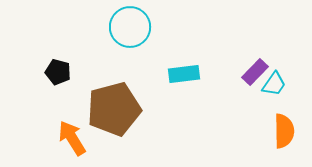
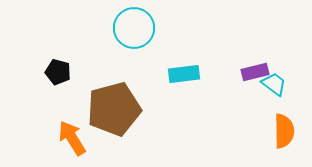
cyan circle: moved 4 px right, 1 px down
purple rectangle: rotated 32 degrees clockwise
cyan trapezoid: rotated 88 degrees counterclockwise
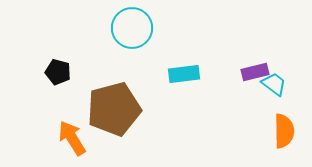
cyan circle: moved 2 px left
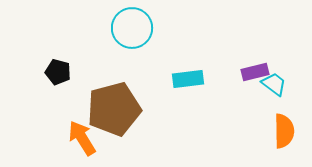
cyan rectangle: moved 4 px right, 5 px down
orange arrow: moved 10 px right
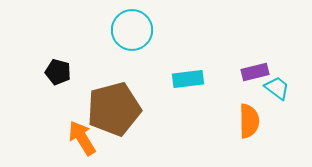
cyan circle: moved 2 px down
cyan trapezoid: moved 3 px right, 4 px down
orange semicircle: moved 35 px left, 10 px up
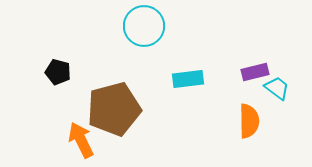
cyan circle: moved 12 px right, 4 px up
orange arrow: moved 1 px left, 2 px down; rotated 6 degrees clockwise
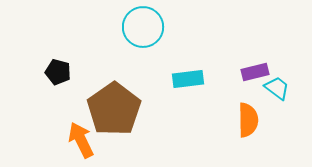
cyan circle: moved 1 px left, 1 px down
brown pentagon: rotated 20 degrees counterclockwise
orange semicircle: moved 1 px left, 1 px up
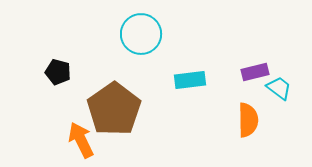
cyan circle: moved 2 px left, 7 px down
cyan rectangle: moved 2 px right, 1 px down
cyan trapezoid: moved 2 px right
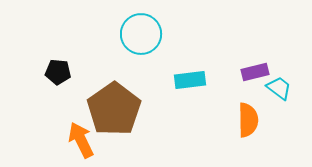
black pentagon: rotated 10 degrees counterclockwise
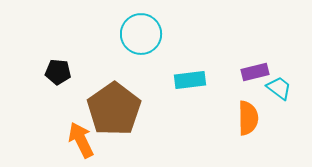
orange semicircle: moved 2 px up
